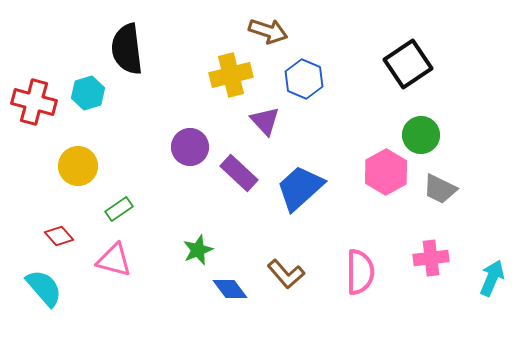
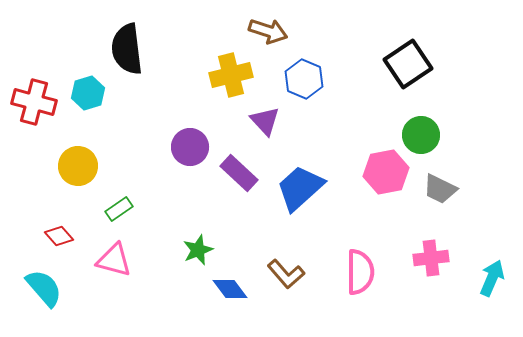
pink hexagon: rotated 18 degrees clockwise
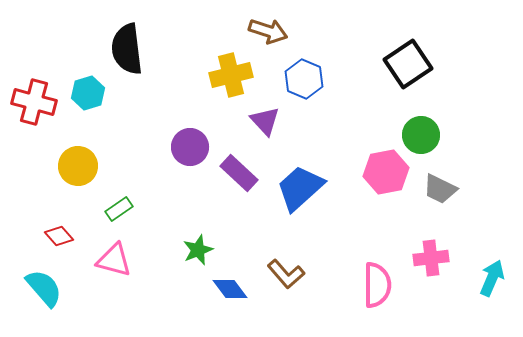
pink semicircle: moved 17 px right, 13 px down
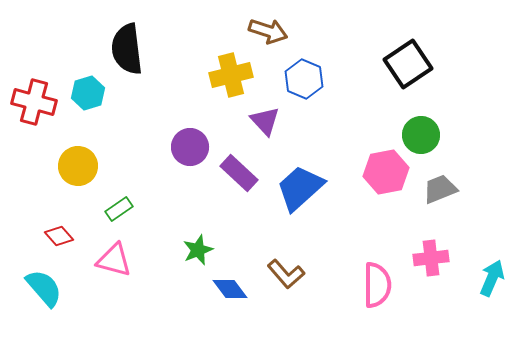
gray trapezoid: rotated 132 degrees clockwise
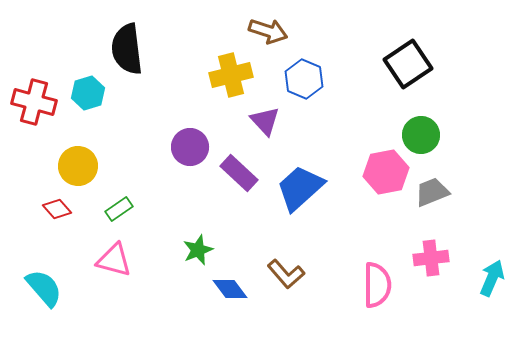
gray trapezoid: moved 8 px left, 3 px down
red diamond: moved 2 px left, 27 px up
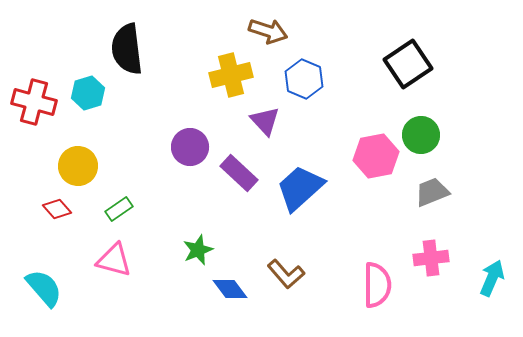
pink hexagon: moved 10 px left, 16 px up
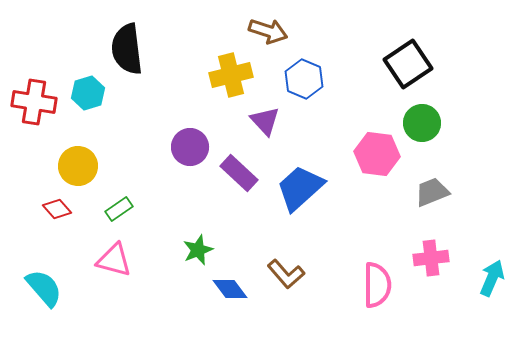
red cross: rotated 6 degrees counterclockwise
green circle: moved 1 px right, 12 px up
pink hexagon: moved 1 px right, 2 px up; rotated 18 degrees clockwise
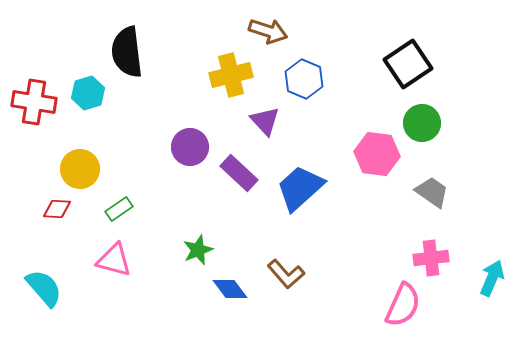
black semicircle: moved 3 px down
yellow circle: moved 2 px right, 3 px down
gray trapezoid: rotated 57 degrees clockwise
red diamond: rotated 44 degrees counterclockwise
pink semicircle: moved 26 px right, 20 px down; rotated 24 degrees clockwise
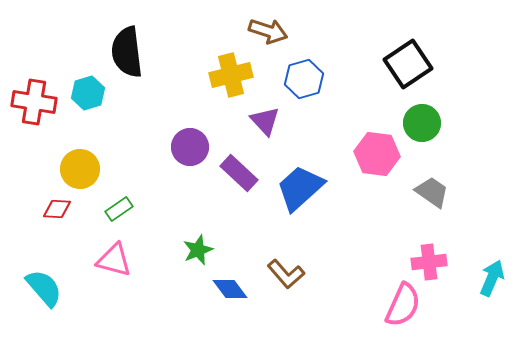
blue hexagon: rotated 21 degrees clockwise
pink cross: moved 2 px left, 4 px down
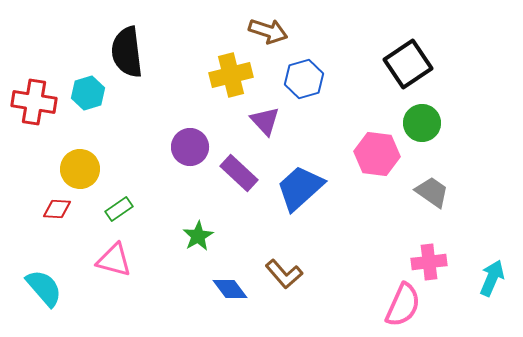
green star: moved 14 px up; rotated 8 degrees counterclockwise
brown L-shape: moved 2 px left
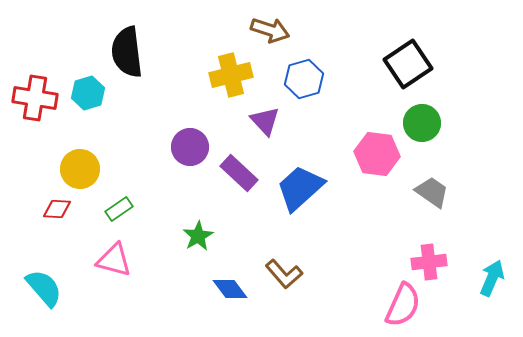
brown arrow: moved 2 px right, 1 px up
red cross: moved 1 px right, 4 px up
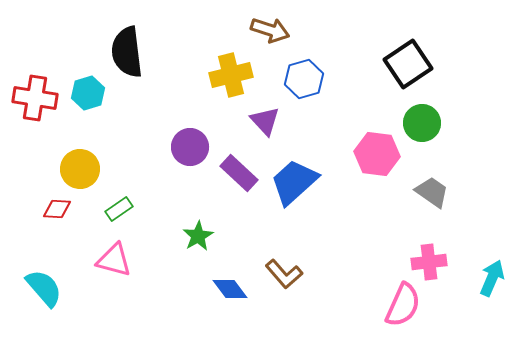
blue trapezoid: moved 6 px left, 6 px up
